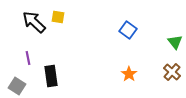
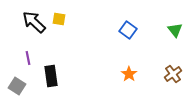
yellow square: moved 1 px right, 2 px down
green triangle: moved 12 px up
brown cross: moved 1 px right, 2 px down; rotated 12 degrees clockwise
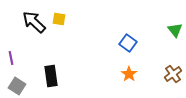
blue square: moved 13 px down
purple line: moved 17 px left
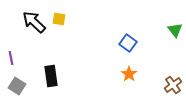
brown cross: moved 11 px down
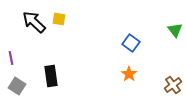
blue square: moved 3 px right
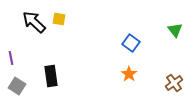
brown cross: moved 1 px right, 2 px up
